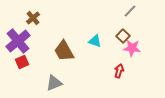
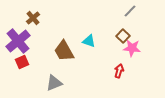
cyan triangle: moved 6 px left
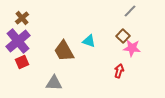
brown cross: moved 11 px left
gray triangle: rotated 24 degrees clockwise
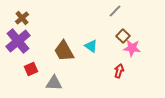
gray line: moved 15 px left
cyan triangle: moved 2 px right, 5 px down; rotated 16 degrees clockwise
red square: moved 9 px right, 7 px down
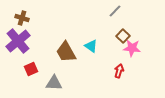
brown cross: rotated 32 degrees counterclockwise
brown trapezoid: moved 2 px right, 1 px down
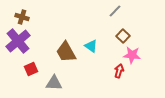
brown cross: moved 1 px up
pink star: moved 7 px down
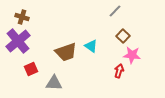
brown trapezoid: rotated 80 degrees counterclockwise
